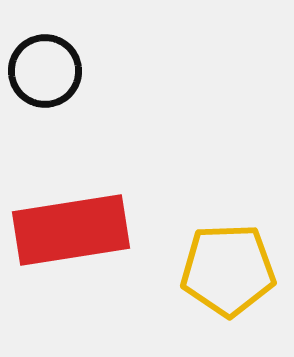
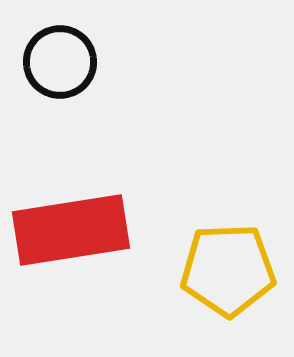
black circle: moved 15 px right, 9 px up
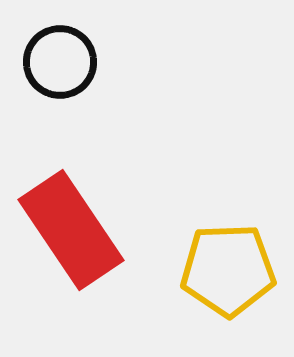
red rectangle: rotated 65 degrees clockwise
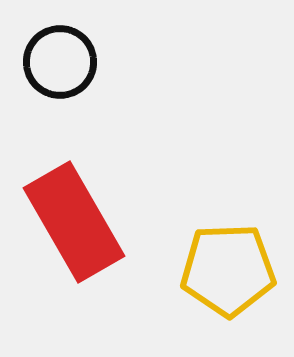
red rectangle: moved 3 px right, 8 px up; rotated 4 degrees clockwise
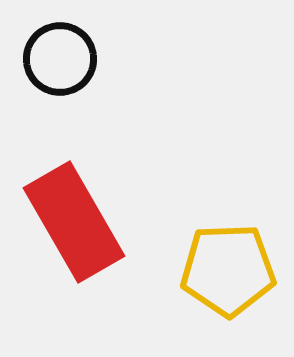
black circle: moved 3 px up
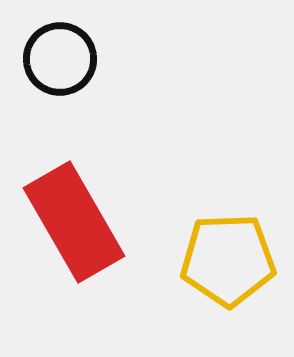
yellow pentagon: moved 10 px up
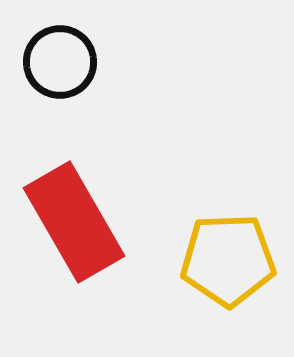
black circle: moved 3 px down
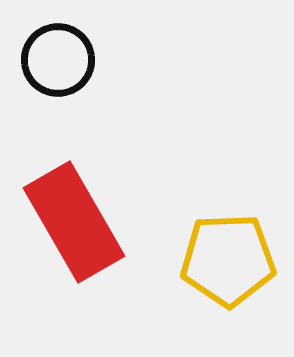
black circle: moved 2 px left, 2 px up
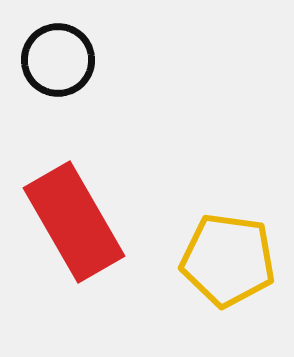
yellow pentagon: rotated 10 degrees clockwise
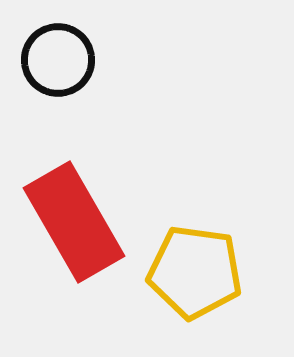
yellow pentagon: moved 33 px left, 12 px down
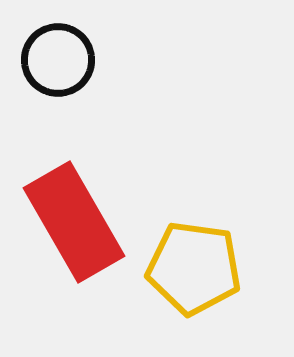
yellow pentagon: moved 1 px left, 4 px up
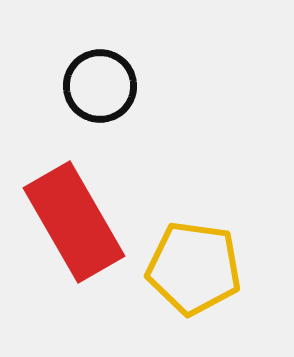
black circle: moved 42 px right, 26 px down
